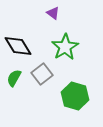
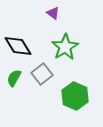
green hexagon: rotated 8 degrees clockwise
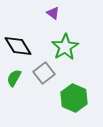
gray square: moved 2 px right, 1 px up
green hexagon: moved 1 px left, 2 px down
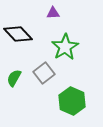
purple triangle: rotated 40 degrees counterclockwise
black diamond: moved 12 px up; rotated 12 degrees counterclockwise
green hexagon: moved 2 px left, 3 px down
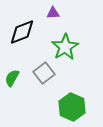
black diamond: moved 4 px right, 2 px up; rotated 68 degrees counterclockwise
green semicircle: moved 2 px left
green hexagon: moved 6 px down
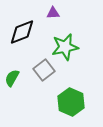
green star: rotated 20 degrees clockwise
gray square: moved 3 px up
green hexagon: moved 1 px left, 5 px up
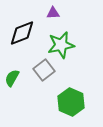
black diamond: moved 1 px down
green star: moved 4 px left, 2 px up
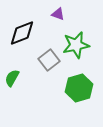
purple triangle: moved 5 px right, 1 px down; rotated 24 degrees clockwise
green star: moved 15 px right
gray square: moved 5 px right, 10 px up
green hexagon: moved 8 px right, 14 px up; rotated 20 degrees clockwise
